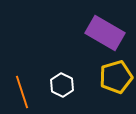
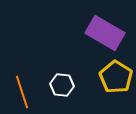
yellow pentagon: rotated 24 degrees counterclockwise
white hexagon: rotated 20 degrees counterclockwise
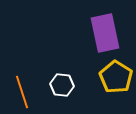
purple rectangle: rotated 48 degrees clockwise
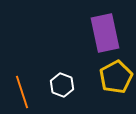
yellow pentagon: rotated 12 degrees clockwise
white hexagon: rotated 15 degrees clockwise
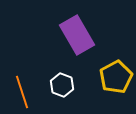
purple rectangle: moved 28 px left, 2 px down; rotated 18 degrees counterclockwise
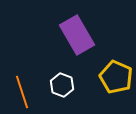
yellow pentagon: rotated 20 degrees counterclockwise
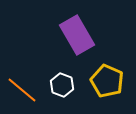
yellow pentagon: moved 9 px left, 4 px down
orange line: moved 2 px up; rotated 32 degrees counterclockwise
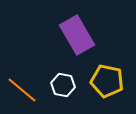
yellow pentagon: rotated 12 degrees counterclockwise
white hexagon: moved 1 px right; rotated 10 degrees counterclockwise
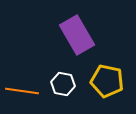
white hexagon: moved 1 px up
orange line: moved 1 px down; rotated 32 degrees counterclockwise
